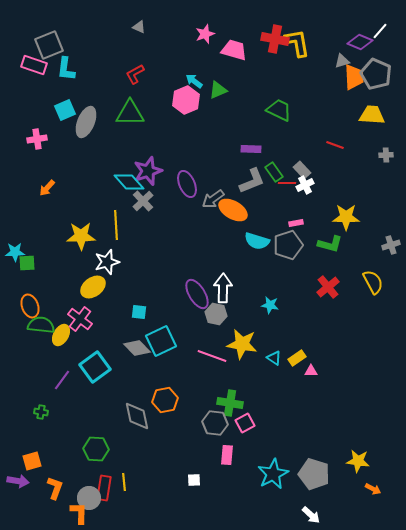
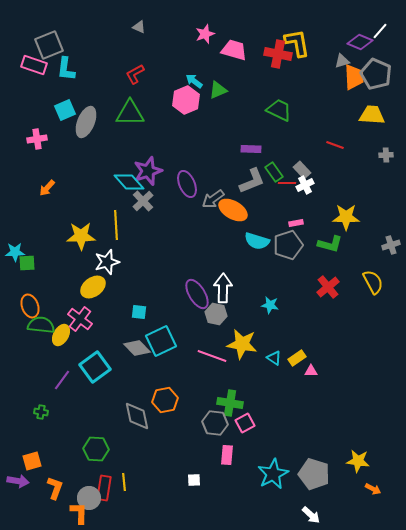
red cross at (275, 39): moved 3 px right, 15 px down
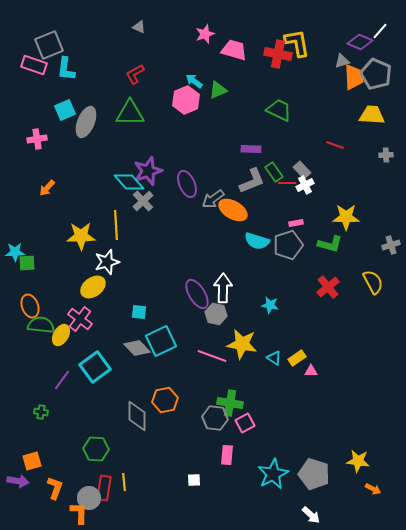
gray diamond at (137, 416): rotated 12 degrees clockwise
gray hexagon at (215, 423): moved 5 px up
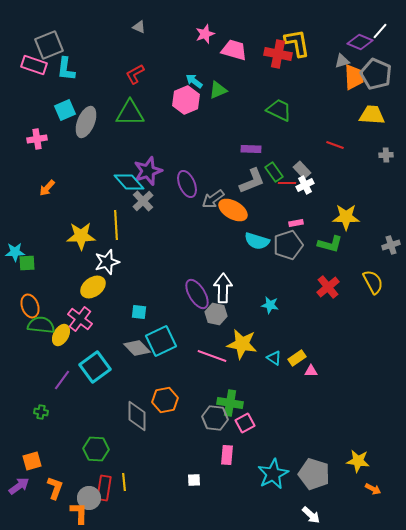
purple arrow at (18, 481): moved 1 px right, 5 px down; rotated 45 degrees counterclockwise
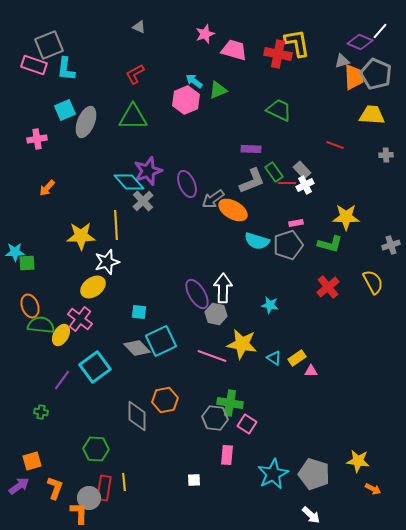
green triangle at (130, 113): moved 3 px right, 4 px down
pink square at (245, 423): moved 2 px right, 1 px down; rotated 30 degrees counterclockwise
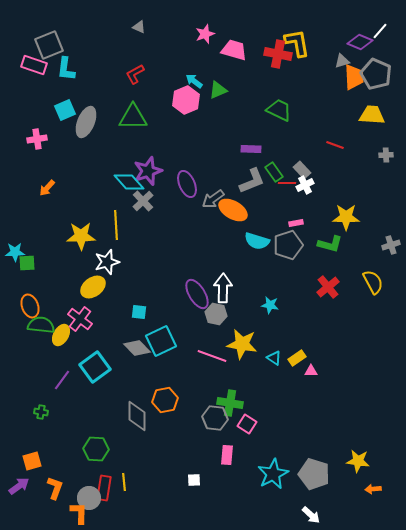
orange arrow at (373, 489): rotated 147 degrees clockwise
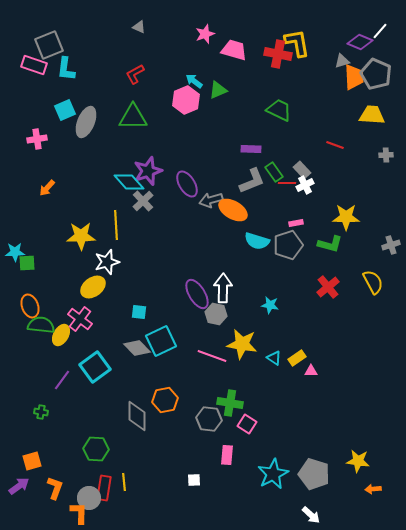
purple ellipse at (187, 184): rotated 8 degrees counterclockwise
gray arrow at (213, 199): moved 2 px left, 1 px down; rotated 20 degrees clockwise
gray hexagon at (215, 418): moved 6 px left, 1 px down
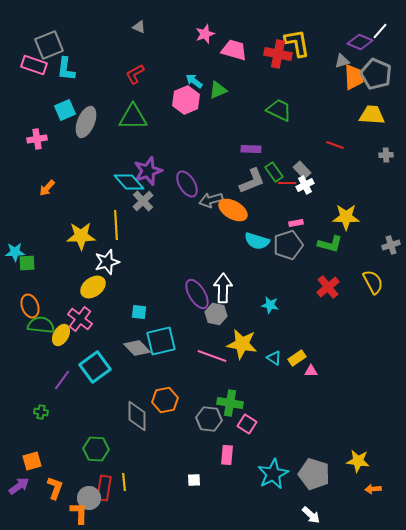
cyan square at (161, 341): rotated 12 degrees clockwise
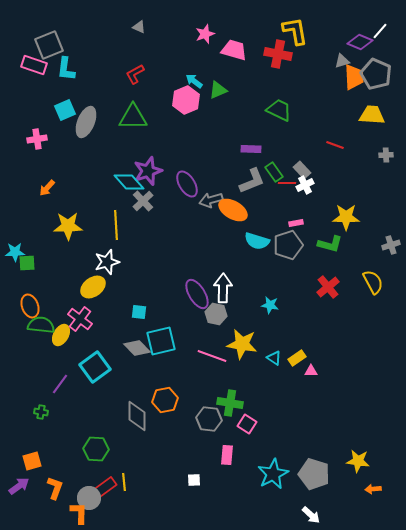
yellow L-shape at (297, 43): moved 2 px left, 12 px up
yellow star at (81, 236): moved 13 px left, 10 px up
purple line at (62, 380): moved 2 px left, 4 px down
red rectangle at (104, 488): rotated 45 degrees clockwise
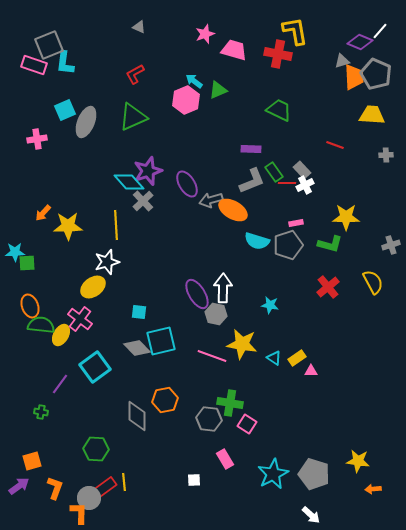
cyan L-shape at (66, 69): moved 1 px left, 6 px up
green triangle at (133, 117): rotated 24 degrees counterclockwise
orange arrow at (47, 188): moved 4 px left, 25 px down
pink rectangle at (227, 455): moved 2 px left, 4 px down; rotated 36 degrees counterclockwise
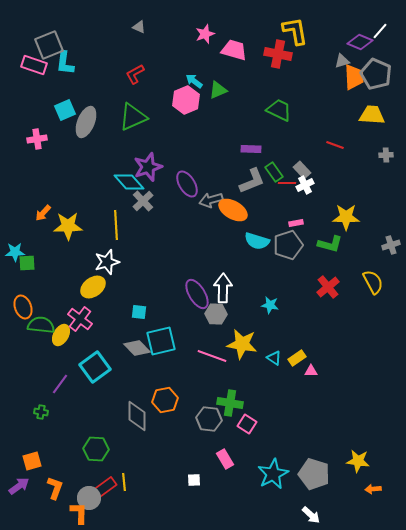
purple star at (148, 171): moved 4 px up
orange ellipse at (30, 306): moved 7 px left, 1 px down
gray hexagon at (216, 314): rotated 10 degrees counterclockwise
